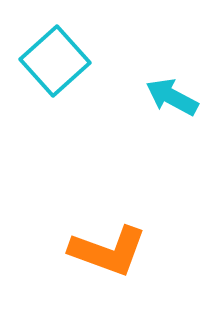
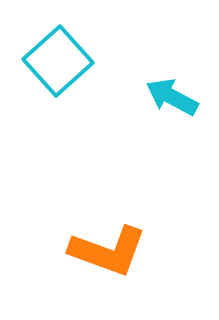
cyan square: moved 3 px right
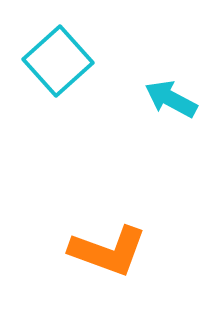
cyan arrow: moved 1 px left, 2 px down
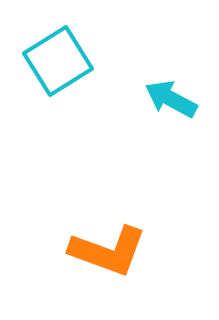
cyan square: rotated 10 degrees clockwise
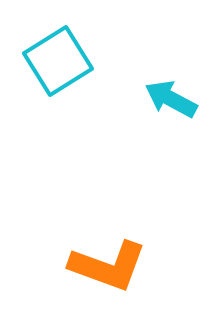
orange L-shape: moved 15 px down
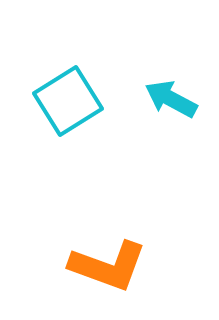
cyan square: moved 10 px right, 40 px down
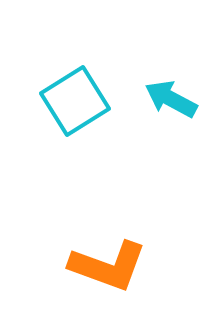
cyan square: moved 7 px right
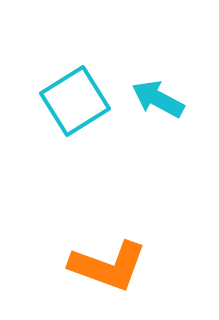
cyan arrow: moved 13 px left
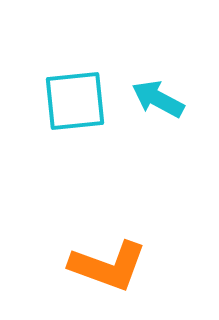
cyan square: rotated 26 degrees clockwise
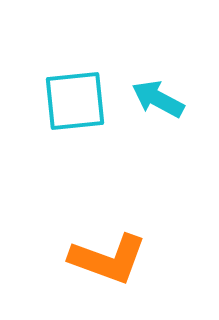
orange L-shape: moved 7 px up
